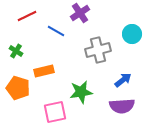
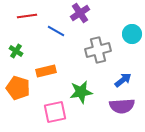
red line: rotated 18 degrees clockwise
orange rectangle: moved 2 px right
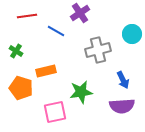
blue arrow: rotated 102 degrees clockwise
orange pentagon: moved 3 px right
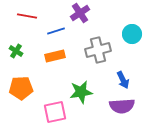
red line: rotated 18 degrees clockwise
blue line: rotated 48 degrees counterclockwise
orange rectangle: moved 9 px right, 15 px up
orange pentagon: rotated 20 degrees counterclockwise
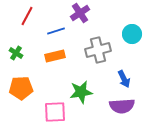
red line: rotated 72 degrees counterclockwise
green cross: moved 2 px down
blue arrow: moved 1 px right, 1 px up
pink square: rotated 10 degrees clockwise
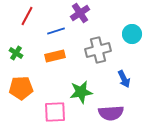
purple semicircle: moved 11 px left, 7 px down
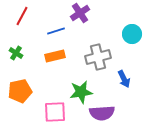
red line: moved 5 px left
gray cross: moved 7 px down
orange pentagon: moved 1 px left, 3 px down; rotated 10 degrees counterclockwise
purple semicircle: moved 9 px left
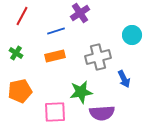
cyan circle: moved 1 px down
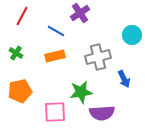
blue line: rotated 48 degrees clockwise
